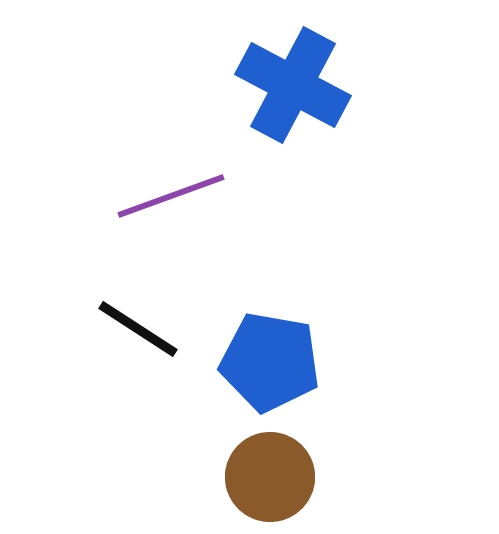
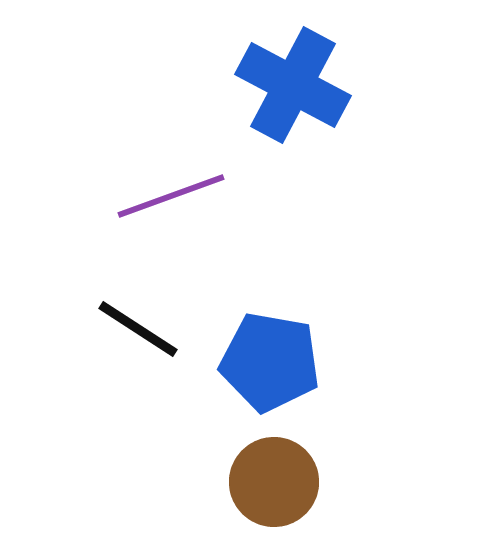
brown circle: moved 4 px right, 5 px down
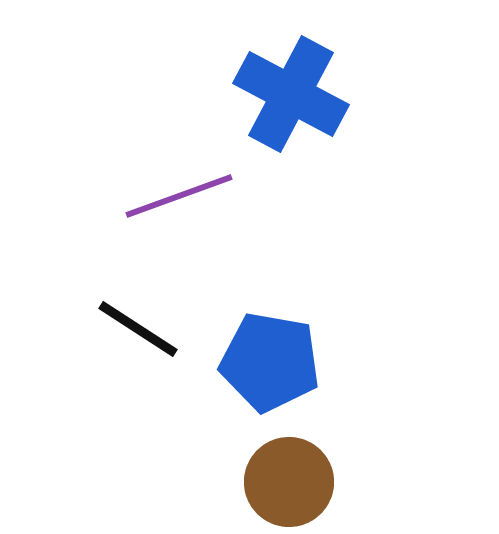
blue cross: moved 2 px left, 9 px down
purple line: moved 8 px right
brown circle: moved 15 px right
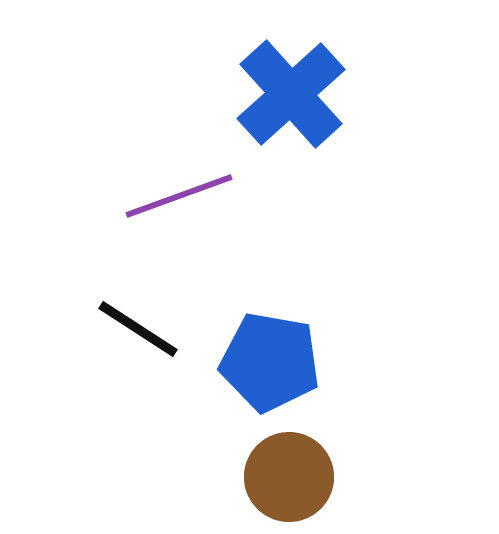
blue cross: rotated 20 degrees clockwise
brown circle: moved 5 px up
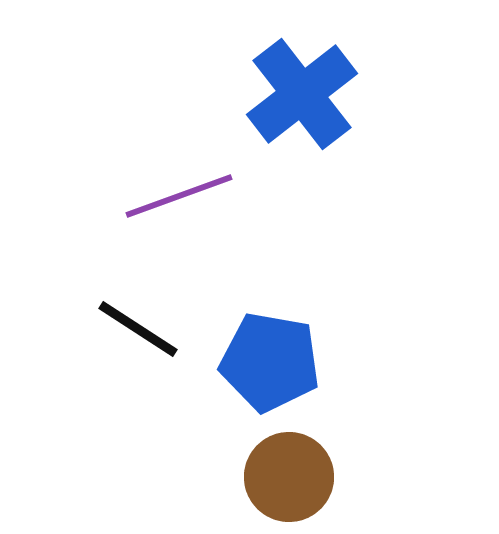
blue cross: moved 11 px right; rotated 4 degrees clockwise
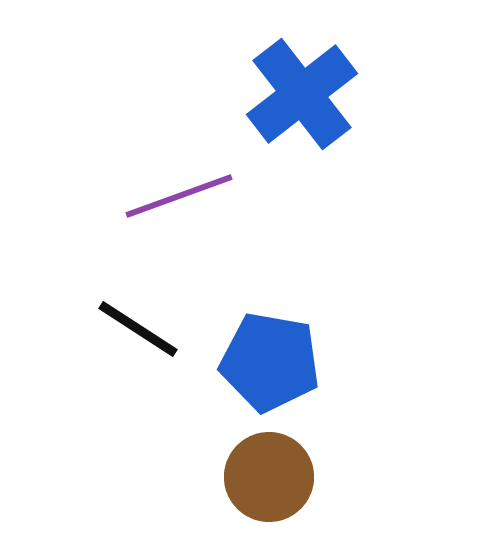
brown circle: moved 20 px left
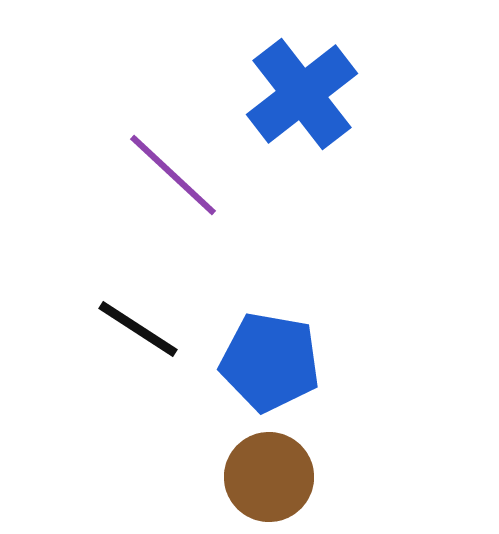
purple line: moved 6 px left, 21 px up; rotated 63 degrees clockwise
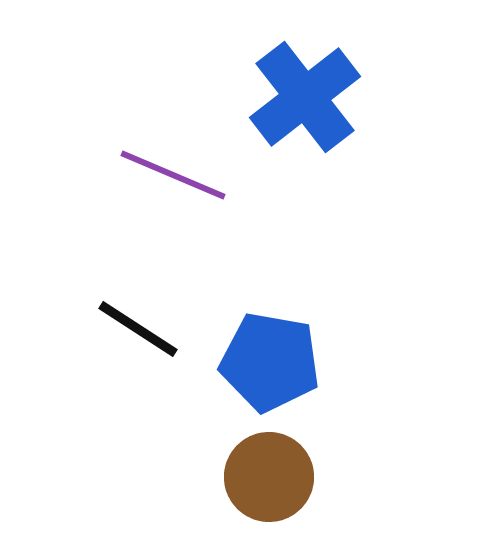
blue cross: moved 3 px right, 3 px down
purple line: rotated 20 degrees counterclockwise
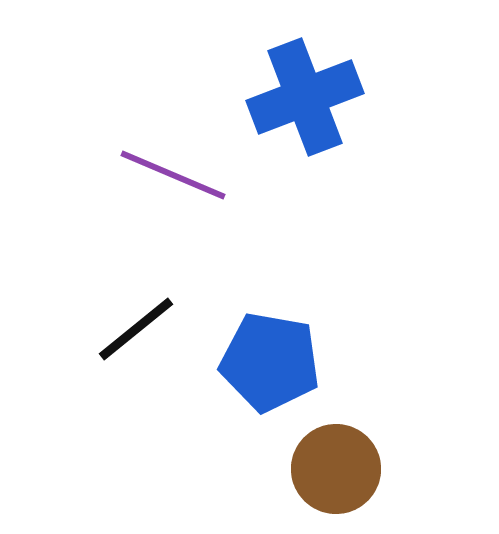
blue cross: rotated 17 degrees clockwise
black line: moved 2 px left; rotated 72 degrees counterclockwise
brown circle: moved 67 px right, 8 px up
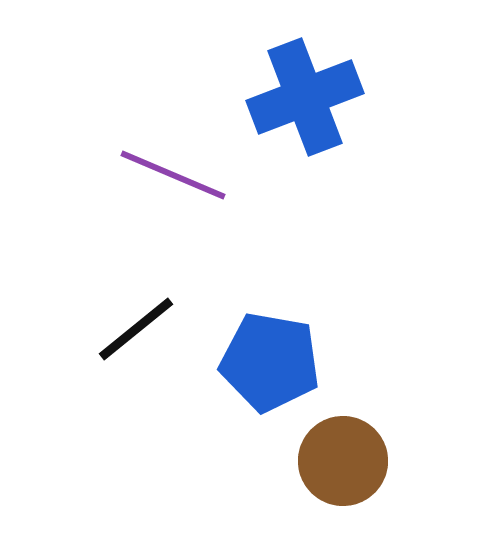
brown circle: moved 7 px right, 8 px up
